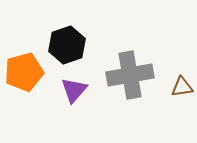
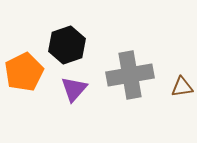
orange pentagon: rotated 12 degrees counterclockwise
purple triangle: moved 1 px up
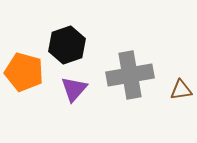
orange pentagon: rotated 30 degrees counterclockwise
brown triangle: moved 1 px left, 3 px down
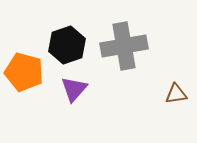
gray cross: moved 6 px left, 29 px up
brown triangle: moved 5 px left, 4 px down
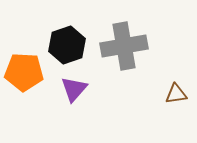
orange pentagon: rotated 12 degrees counterclockwise
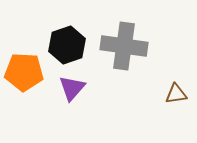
gray cross: rotated 18 degrees clockwise
purple triangle: moved 2 px left, 1 px up
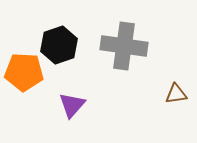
black hexagon: moved 8 px left
purple triangle: moved 17 px down
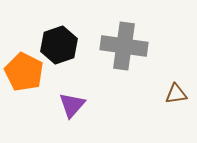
orange pentagon: rotated 24 degrees clockwise
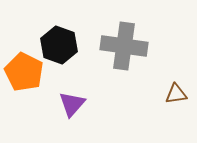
black hexagon: rotated 21 degrees counterclockwise
purple triangle: moved 1 px up
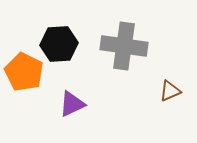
black hexagon: moved 1 px up; rotated 24 degrees counterclockwise
brown triangle: moved 6 px left, 3 px up; rotated 15 degrees counterclockwise
purple triangle: rotated 24 degrees clockwise
